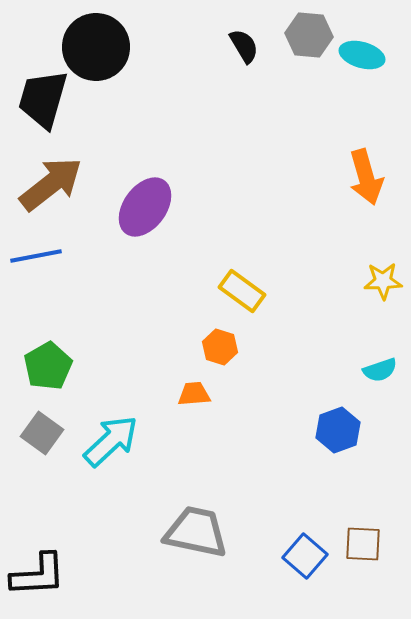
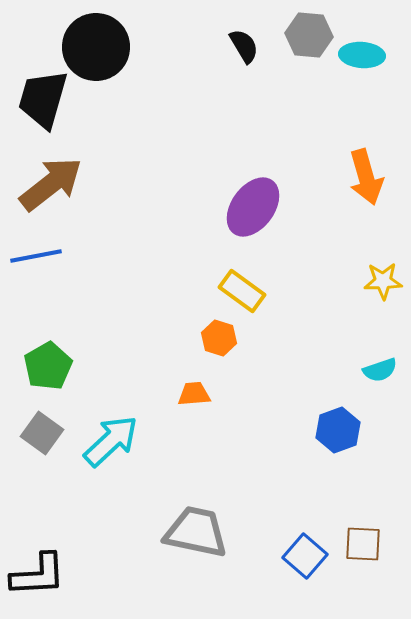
cyan ellipse: rotated 12 degrees counterclockwise
purple ellipse: moved 108 px right
orange hexagon: moved 1 px left, 9 px up
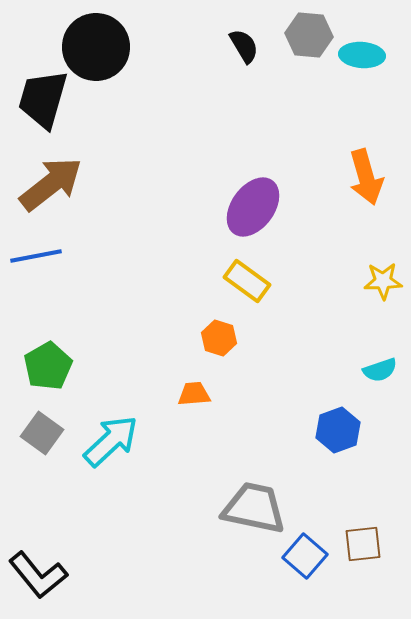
yellow rectangle: moved 5 px right, 10 px up
gray trapezoid: moved 58 px right, 24 px up
brown square: rotated 9 degrees counterclockwise
black L-shape: rotated 54 degrees clockwise
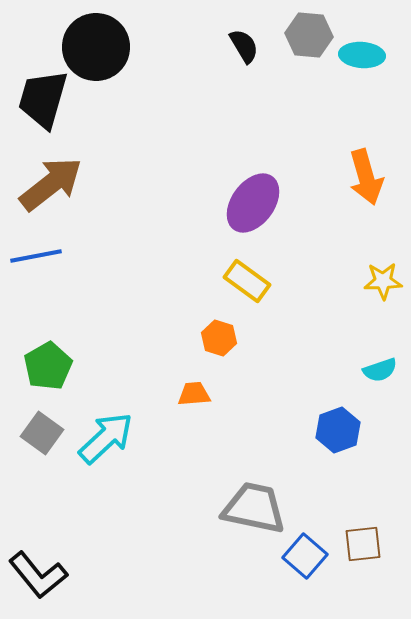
purple ellipse: moved 4 px up
cyan arrow: moved 5 px left, 3 px up
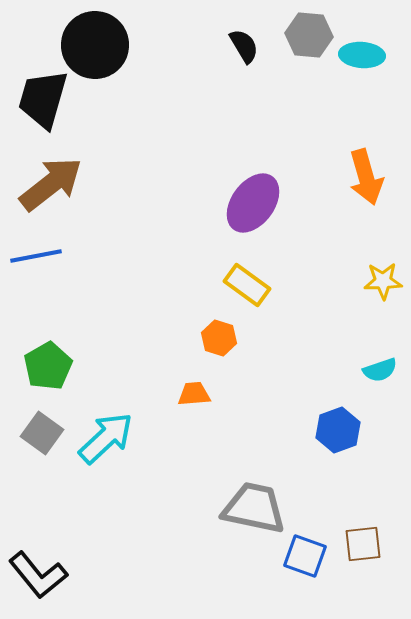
black circle: moved 1 px left, 2 px up
yellow rectangle: moved 4 px down
blue square: rotated 21 degrees counterclockwise
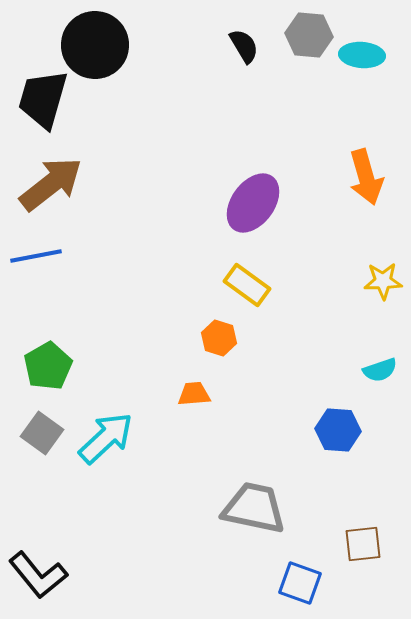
blue hexagon: rotated 24 degrees clockwise
blue square: moved 5 px left, 27 px down
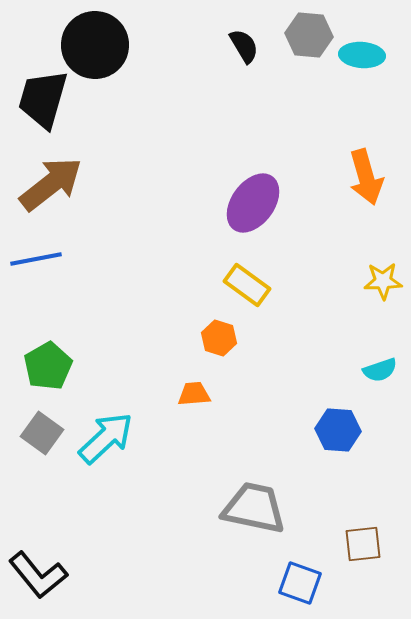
blue line: moved 3 px down
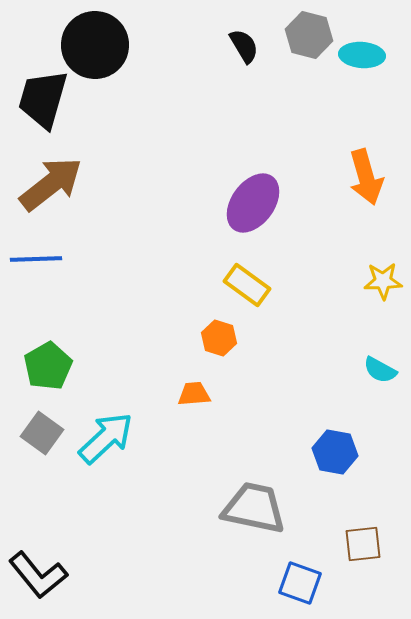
gray hexagon: rotated 9 degrees clockwise
blue line: rotated 9 degrees clockwise
cyan semicircle: rotated 48 degrees clockwise
blue hexagon: moved 3 px left, 22 px down; rotated 6 degrees clockwise
